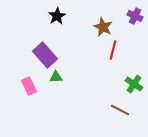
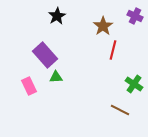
brown star: moved 1 px up; rotated 12 degrees clockwise
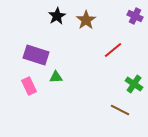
brown star: moved 17 px left, 6 px up
red line: rotated 36 degrees clockwise
purple rectangle: moved 9 px left; rotated 30 degrees counterclockwise
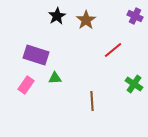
green triangle: moved 1 px left, 1 px down
pink rectangle: moved 3 px left, 1 px up; rotated 60 degrees clockwise
brown line: moved 28 px left, 9 px up; rotated 60 degrees clockwise
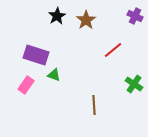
green triangle: moved 1 px left, 3 px up; rotated 24 degrees clockwise
brown line: moved 2 px right, 4 px down
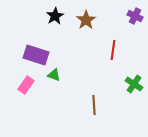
black star: moved 2 px left
red line: rotated 42 degrees counterclockwise
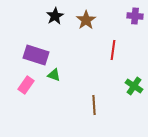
purple cross: rotated 21 degrees counterclockwise
green cross: moved 2 px down
